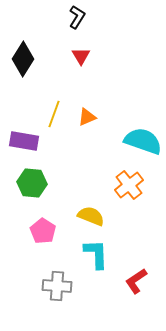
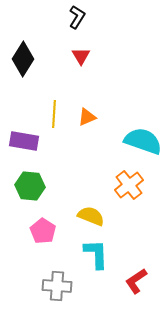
yellow line: rotated 16 degrees counterclockwise
green hexagon: moved 2 px left, 3 px down
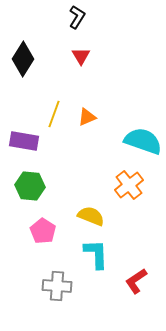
yellow line: rotated 16 degrees clockwise
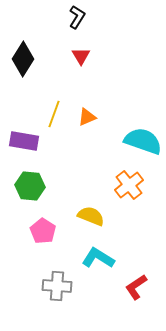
cyan L-shape: moved 2 px right, 4 px down; rotated 56 degrees counterclockwise
red L-shape: moved 6 px down
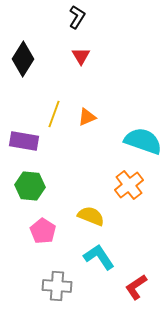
cyan L-shape: moved 1 px right, 1 px up; rotated 24 degrees clockwise
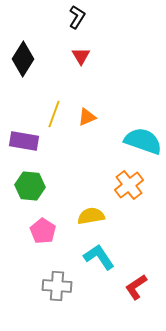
yellow semicircle: rotated 32 degrees counterclockwise
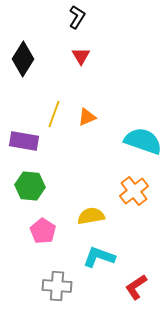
orange cross: moved 5 px right, 6 px down
cyan L-shape: rotated 36 degrees counterclockwise
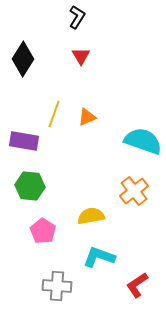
red L-shape: moved 1 px right, 2 px up
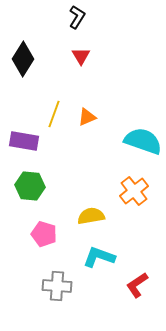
pink pentagon: moved 1 px right, 3 px down; rotated 15 degrees counterclockwise
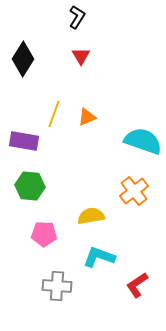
pink pentagon: rotated 15 degrees counterclockwise
